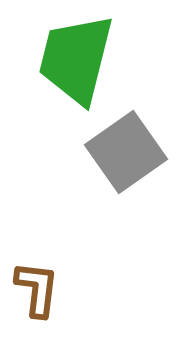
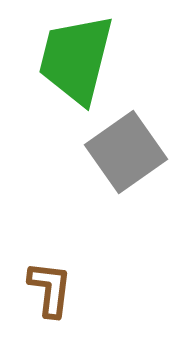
brown L-shape: moved 13 px right
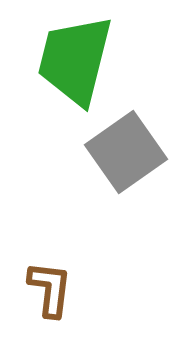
green trapezoid: moved 1 px left, 1 px down
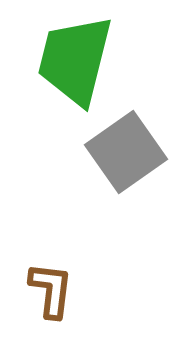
brown L-shape: moved 1 px right, 1 px down
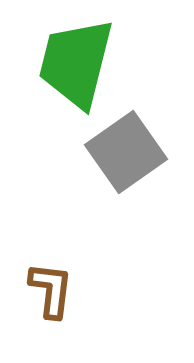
green trapezoid: moved 1 px right, 3 px down
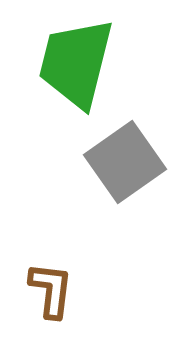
gray square: moved 1 px left, 10 px down
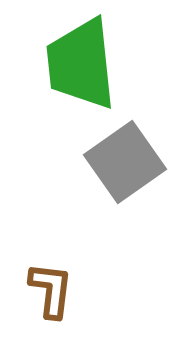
green trapezoid: moved 5 px right, 1 px down; rotated 20 degrees counterclockwise
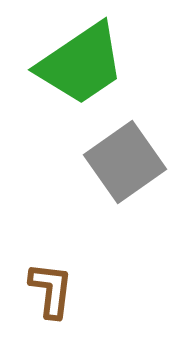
green trapezoid: rotated 118 degrees counterclockwise
